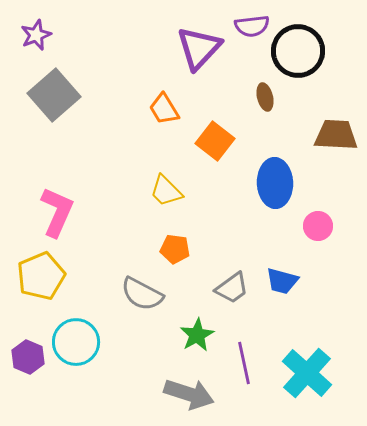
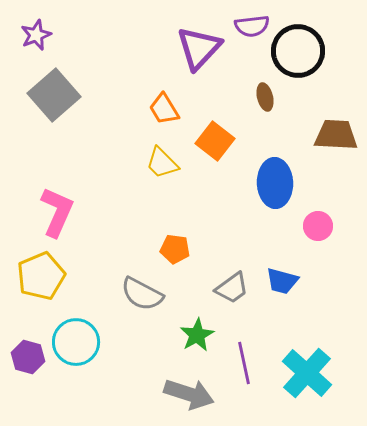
yellow trapezoid: moved 4 px left, 28 px up
purple hexagon: rotated 8 degrees counterclockwise
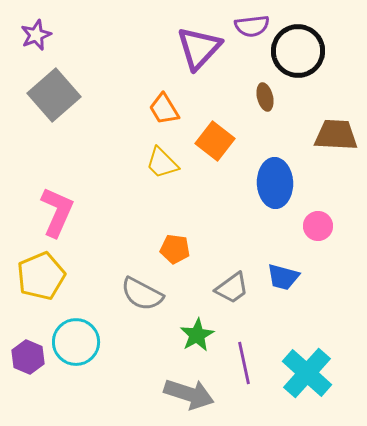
blue trapezoid: moved 1 px right, 4 px up
purple hexagon: rotated 8 degrees clockwise
